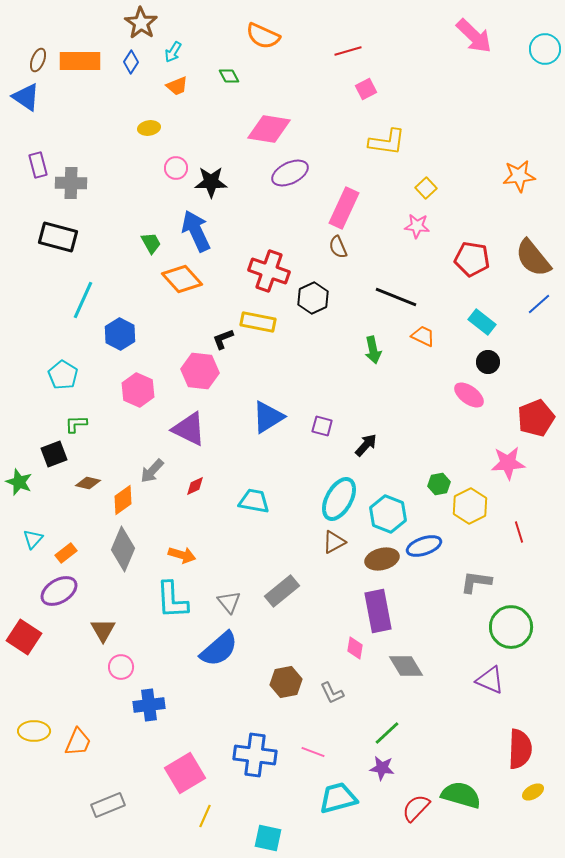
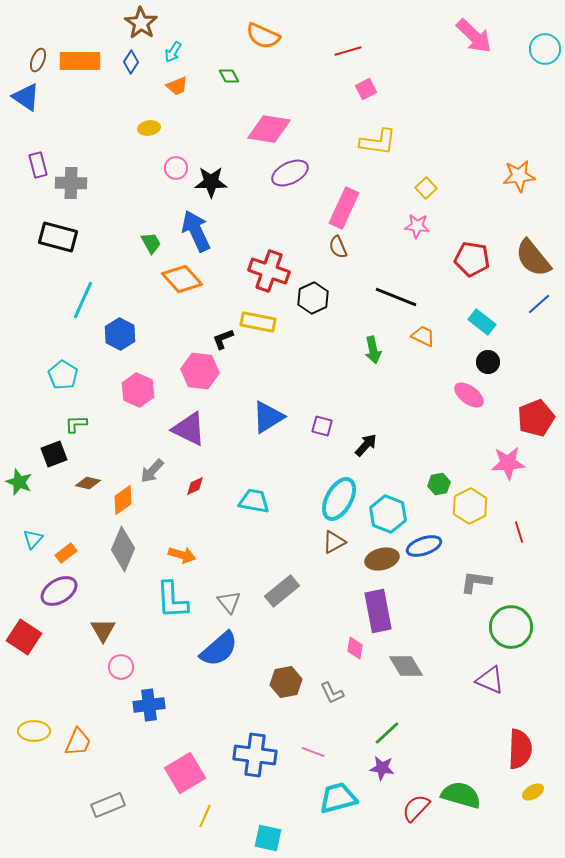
yellow L-shape at (387, 142): moved 9 px left
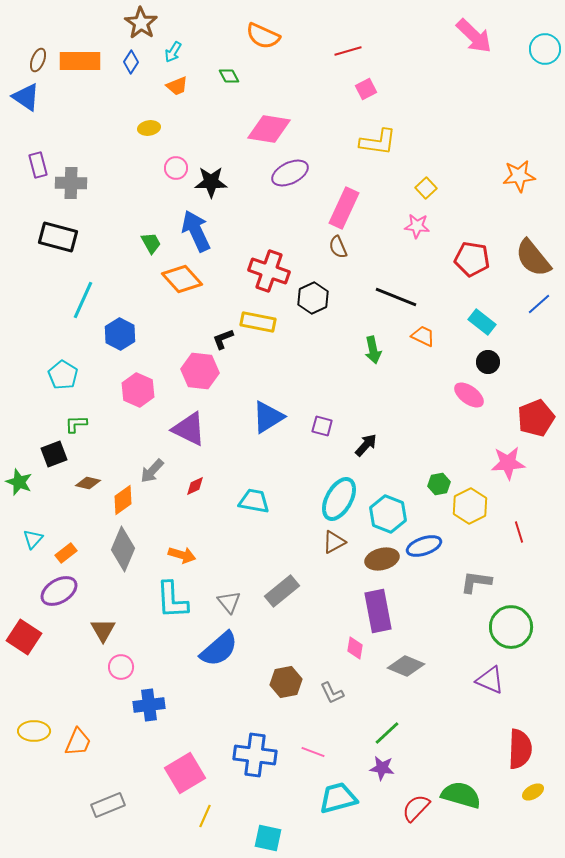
gray diamond at (406, 666): rotated 36 degrees counterclockwise
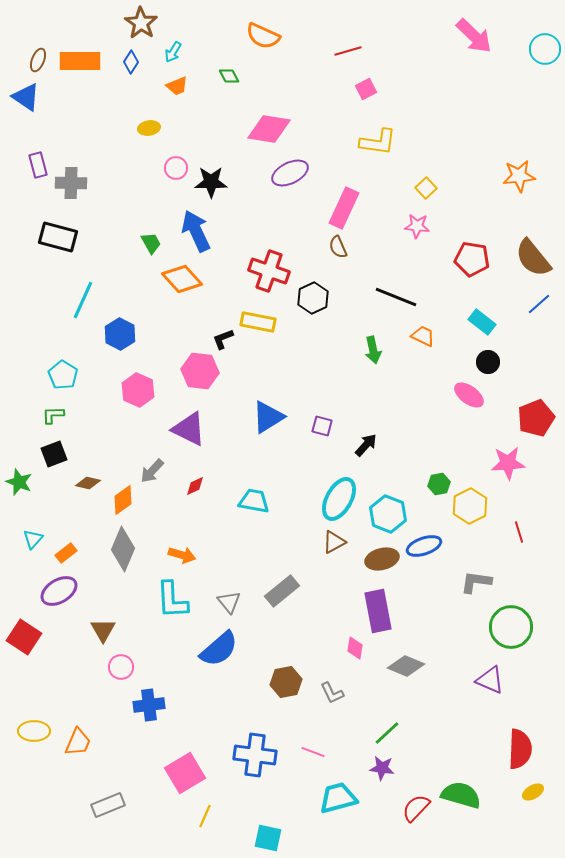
green L-shape at (76, 424): moved 23 px left, 9 px up
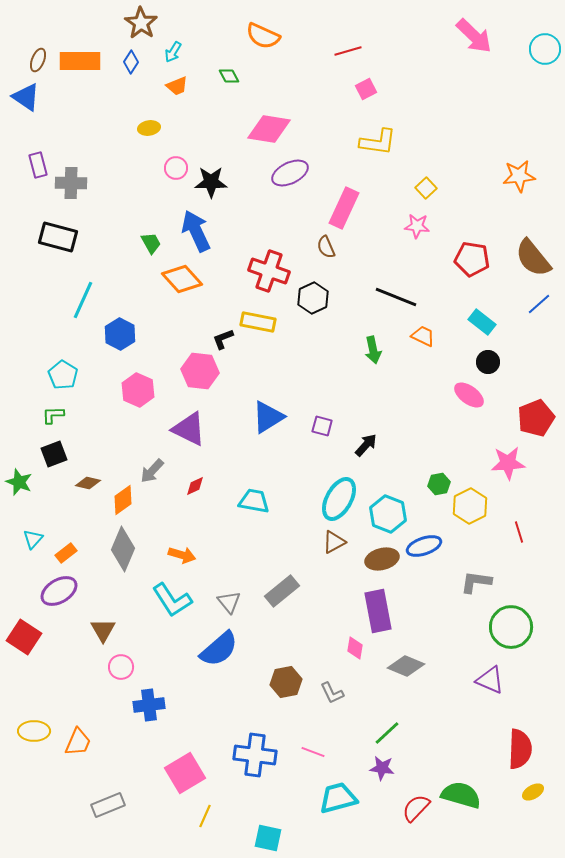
brown semicircle at (338, 247): moved 12 px left
cyan L-shape at (172, 600): rotated 30 degrees counterclockwise
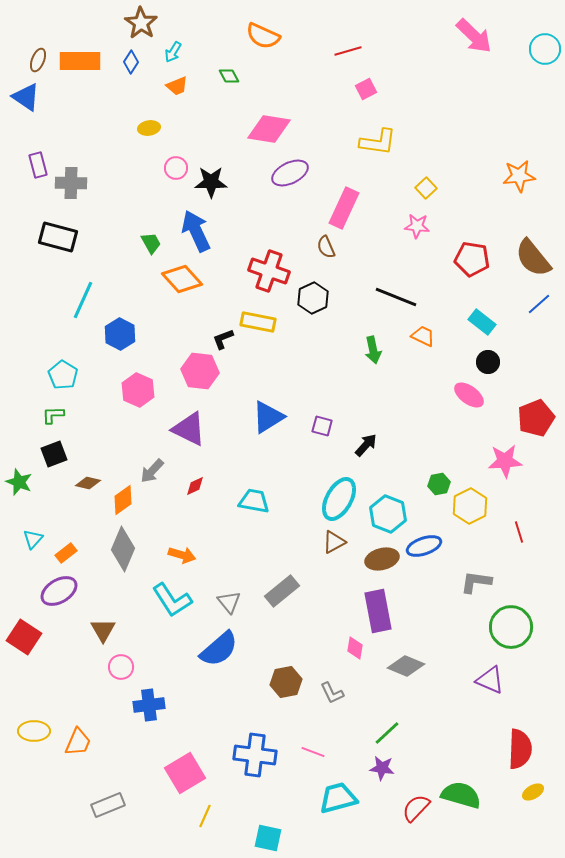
pink star at (508, 463): moved 3 px left, 2 px up
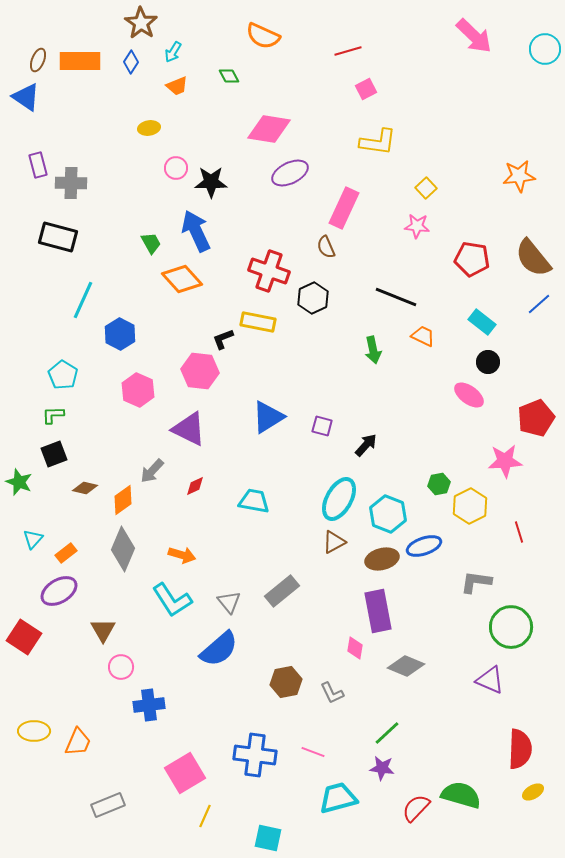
brown diamond at (88, 483): moved 3 px left, 5 px down
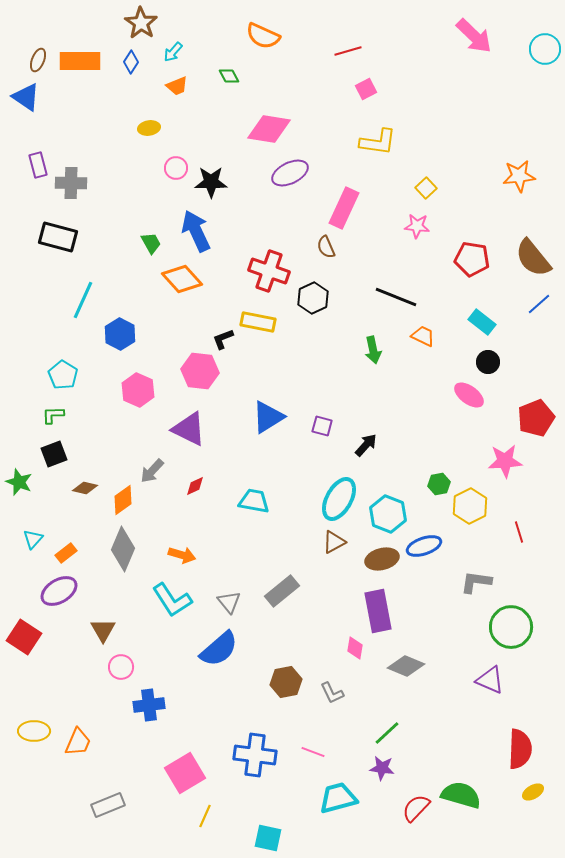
cyan arrow at (173, 52): rotated 10 degrees clockwise
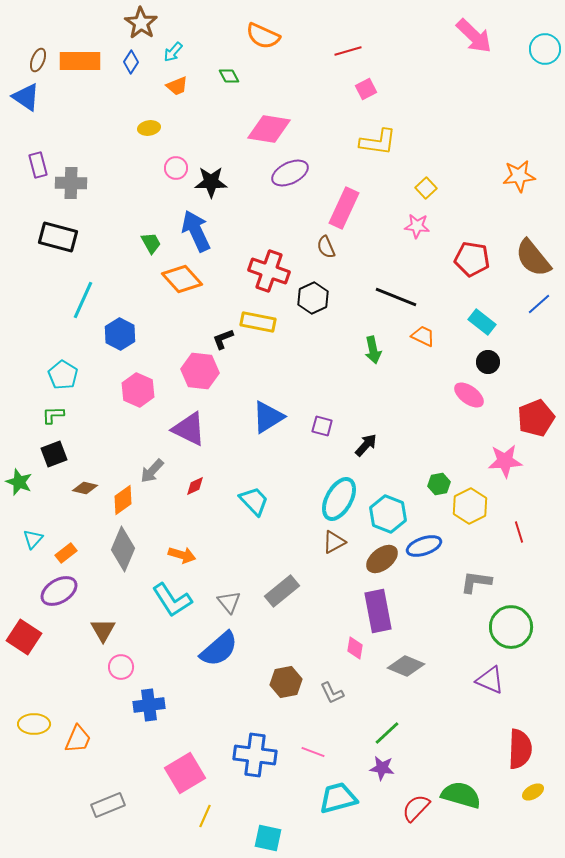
cyan trapezoid at (254, 501): rotated 36 degrees clockwise
brown ellipse at (382, 559): rotated 24 degrees counterclockwise
yellow ellipse at (34, 731): moved 7 px up
orange trapezoid at (78, 742): moved 3 px up
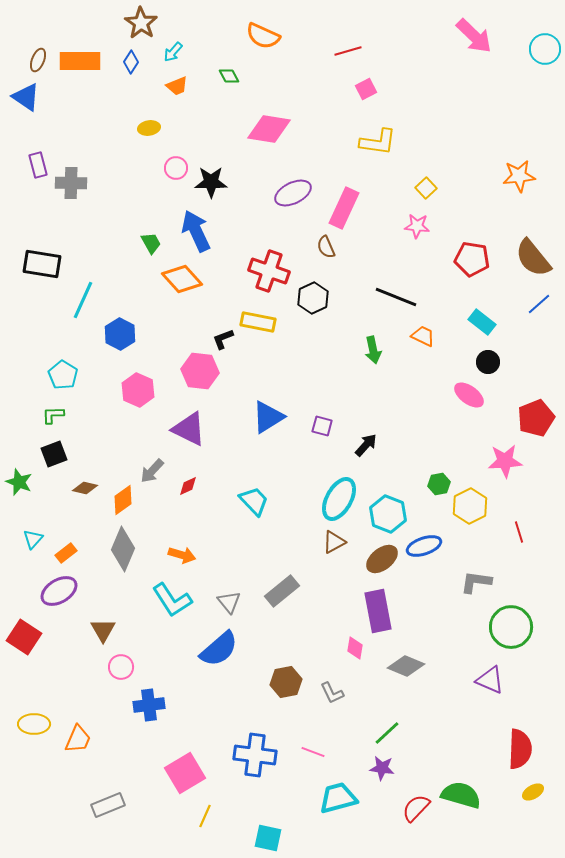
purple ellipse at (290, 173): moved 3 px right, 20 px down
black rectangle at (58, 237): moved 16 px left, 27 px down; rotated 6 degrees counterclockwise
red diamond at (195, 486): moved 7 px left
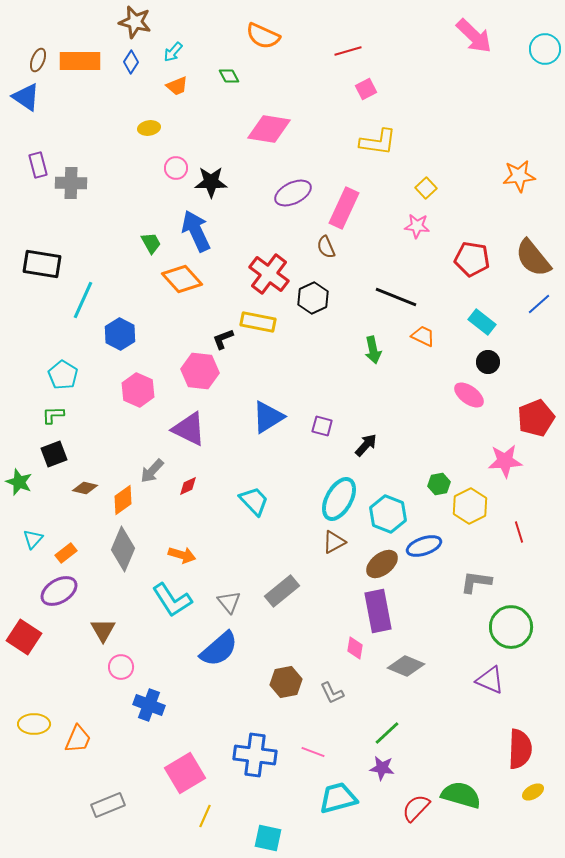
brown star at (141, 23): moved 6 px left, 1 px up; rotated 20 degrees counterclockwise
red cross at (269, 271): moved 3 px down; rotated 18 degrees clockwise
brown ellipse at (382, 559): moved 5 px down
blue cross at (149, 705): rotated 28 degrees clockwise
